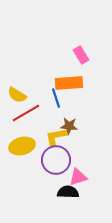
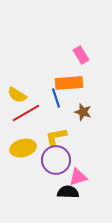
brown star: moved 14 px right, 14 px up; rotated 12 degrees clockwise
yellow ellipse: moved 1 px right, 2 px down
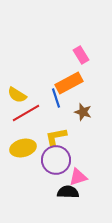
orange rectangle: rotated 24 degrees counterclockwise
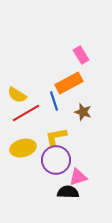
blue line: moved 2 px left, 3 px down
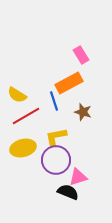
red line: moved 3 px down
black semicircle: rotated 20 degrees clockwise
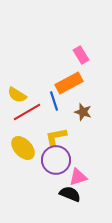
red line: moved 1 px right, 4 px up
yellow ellipse: rotated 60 degrees clockwise
black semicircle: moved 2 px right, 2 px down
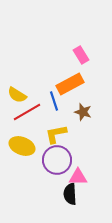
orange rectangle: moved 1 px right, 1 px down
yellow L-shape: moved 3 px up
yellow ellipse: moved 1 px left, 2 px up; rotated 25 degrees counterclockwise
purple circle: moved 1 px right
pink triangle: rotated 18 degrees clockwise
black semicircle: rotated 115 degrees counterclockwise
